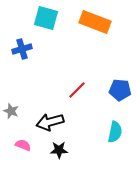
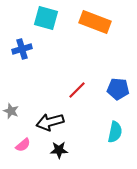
blue pentagon: moved 2 px left, 1 px up
pink semicircle: rotated 119 degrees clockwise
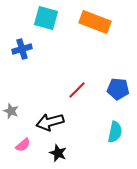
black star: moved 1 px left, 3 px down; rotated 24 degrees clockwise
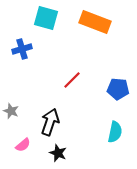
red line: moved 5 px left, 10 px up
black arrow: rotated 124 degrees clockwise
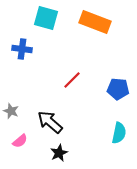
blue cross: rotated 24 degrees clockwise
black arrow: rotated 68 degrees counterclockwise
cyan semicircle: moved 4 px right, 1 px down
pink semicircle: moved 3 px left, 4 px up
black star: moved 1 px right; rotated 24 degrees clockwise
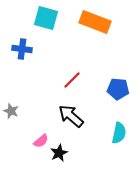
black arrow: moved 21 px right, 6 px up
pink semicircle: moved 21 px right
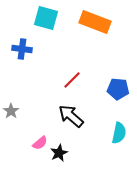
gray star: rotated 14 degrees clockwise
pink semicircle: moved 1 px left, 2 px down
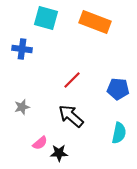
gray star: moved 11 px right, 4 px up; rotated 21 degrees clockwise
black star: rotated 24 degrees clockwise
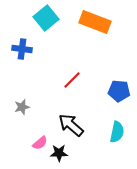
cyan square: rotated 35 degrees clockwise
blue pentagon: moved 1 px right, 2 px down
black arrow: moved 9 px down
cyan semicircle: moved 2 px left, 1 px up
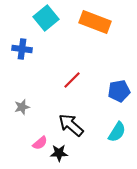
blue pentagon: rotated 15 degrees counterclockwise
cyan semicircle: rotated 20 degrees clockwise
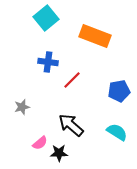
orange rectangle: moved 14 px down
blue cross: moved 26 px right, 13 px down
cyan semicircle: rotated 90 degrees counterclockwise
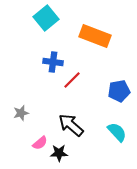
blue cross: moved 5 px right
gray star: moved 1 px left, 6 px down
cyan semicircle: rotated 15 degrees clockwise
